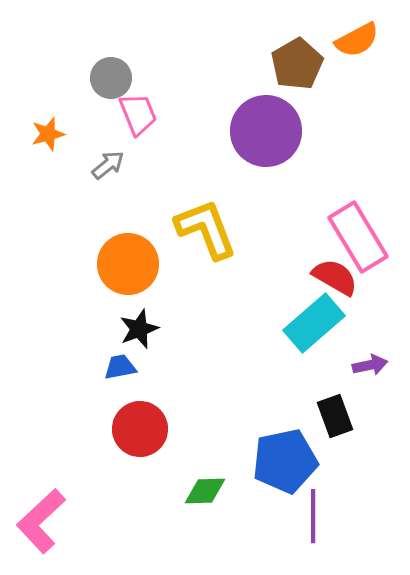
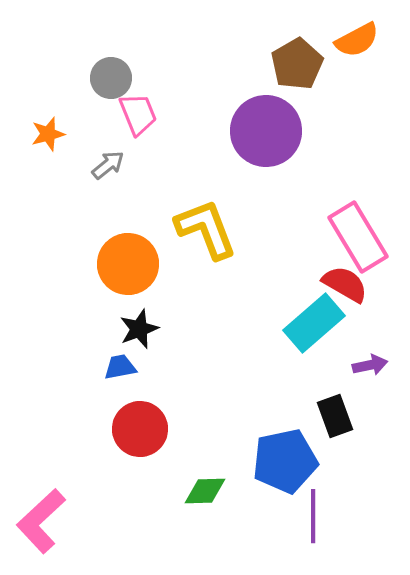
red semicircle: moved 10 px right, 7 px down
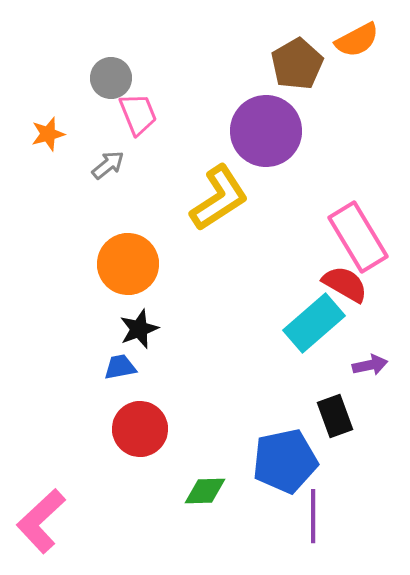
yellow L-shape: moved 13 px right, 31 px up; rotated 78 degrees clockwise
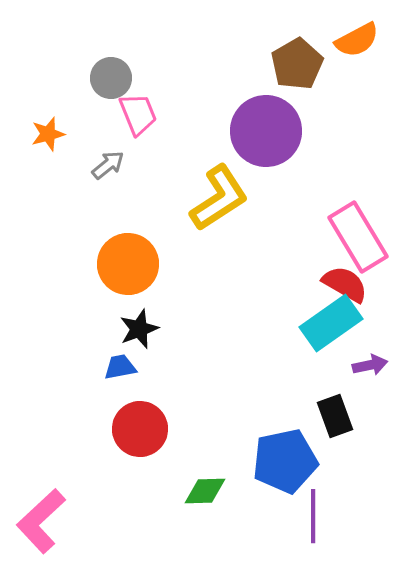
cyan rectangle: moved 17 px right; rotated 6 degrees clockwise
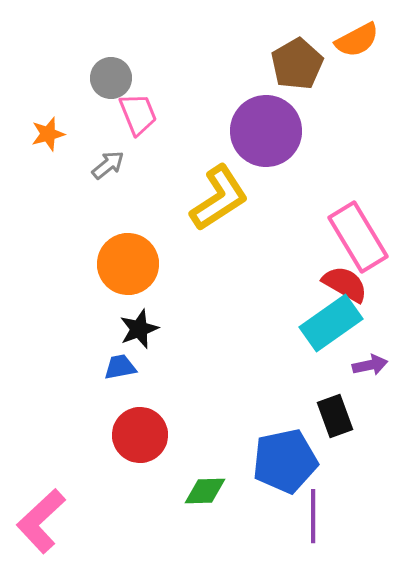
red circle: moved 6 px down
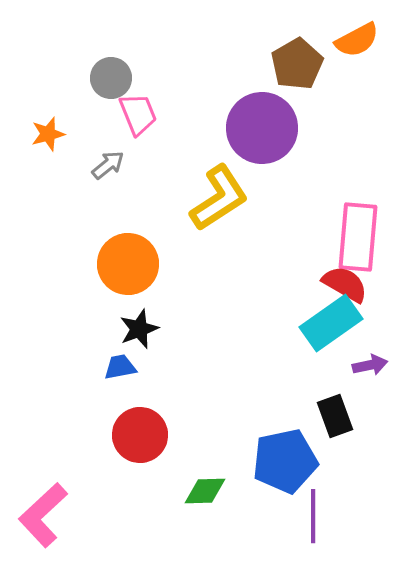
purple circle: moved 4 px left, 3 px up
pink rectangle: rotated 36 degrees clockwise
pink L-shape: moved 2 px right, 6 px up
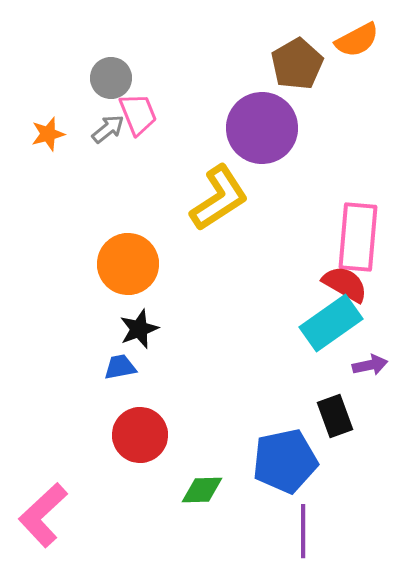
gray arrow: moved 36 px up
green diamond: moved 3 px left, 1 px up
purple line: moved 10 px left, 15 px down
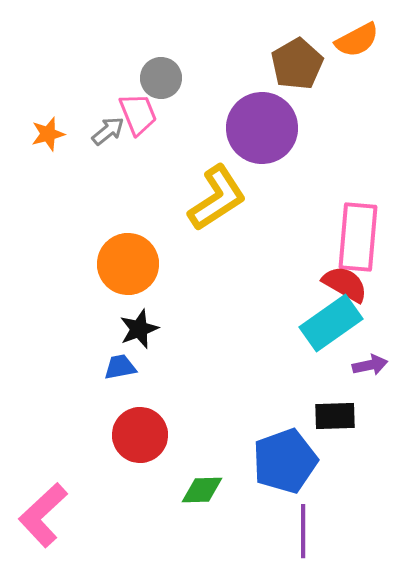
gray circle: moved 50 px right
gray arrow: moved 2 px down
yellow L-shape: moved 2 px left
black rectangle: rotated 72 degrees counterclockwise
blue pentagon: rotated 8 degrees counterclockwise
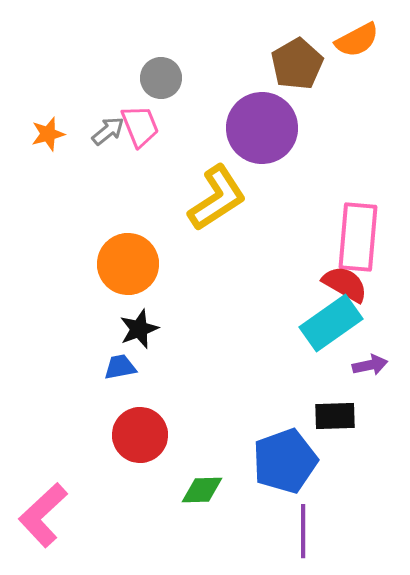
pink trapezoid: moved 2 px right, 12 px down
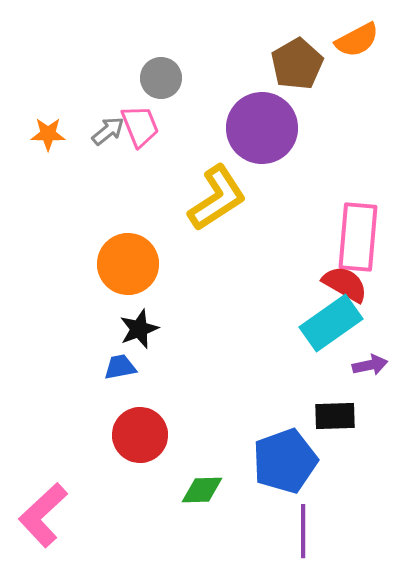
orange star: rotated 16 degrees clockwise
